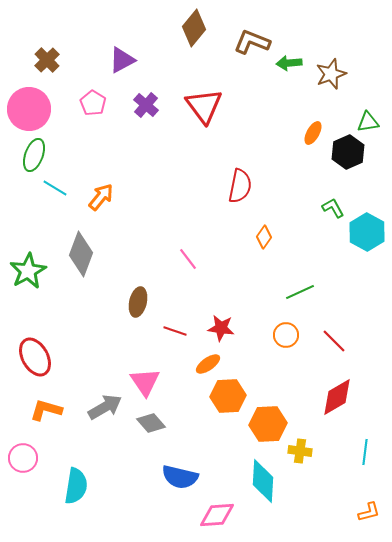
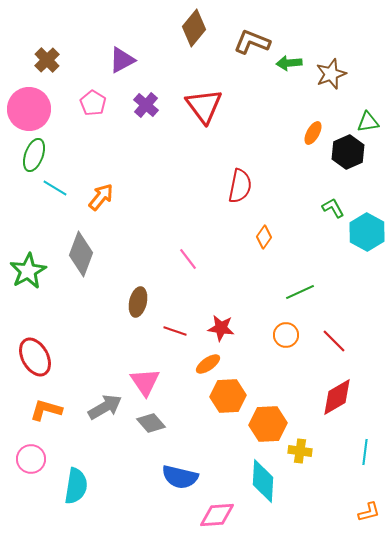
pink circle at (23, 458): moved 8 px right, 1 px down
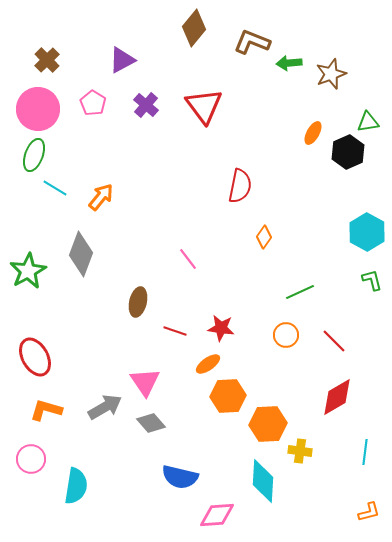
pink circle at (29, 109): moved 9 px right
green L-shape at (333, 208): moved 39 px right, 72 px down; rotated 15 degrees clockwise
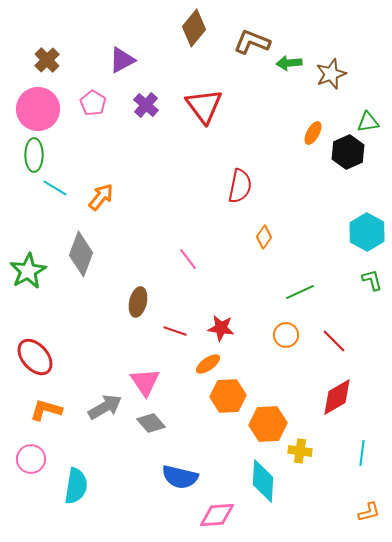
green ellipse at (34, 155): rotated 20 degrees counterclockwise
red ellipse at (35, 357): rotated 12 degrees counterclockwise
cyan line at (365, 452): moved 3 px left, 1 px down
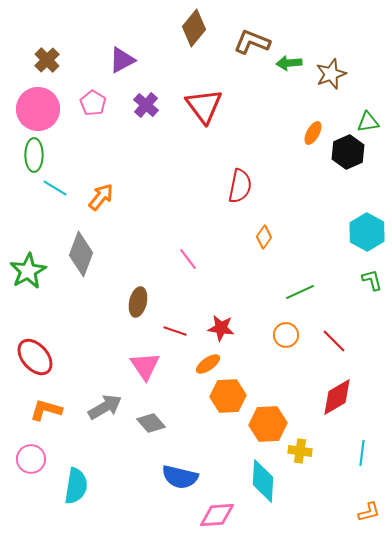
pink triangle at (145, 382): moved 16 px up
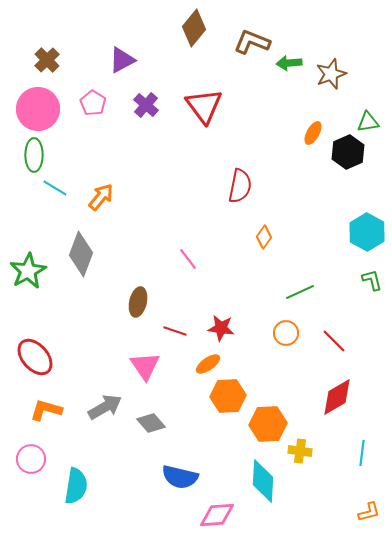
orange circle at (286, 335): moved 2 px up
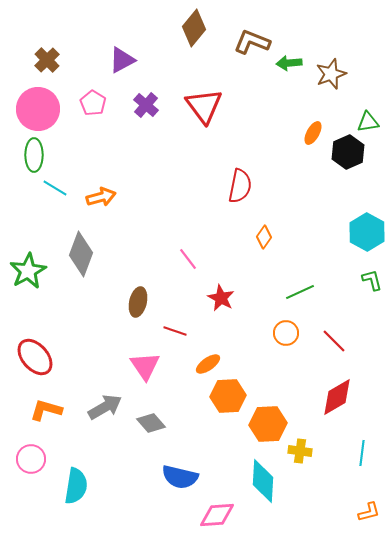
orange arrow at (101, 197): rotated 36 degrees clockwise
red star at (221, 328): moved 30 px up; rotated 20 degrees clockwise
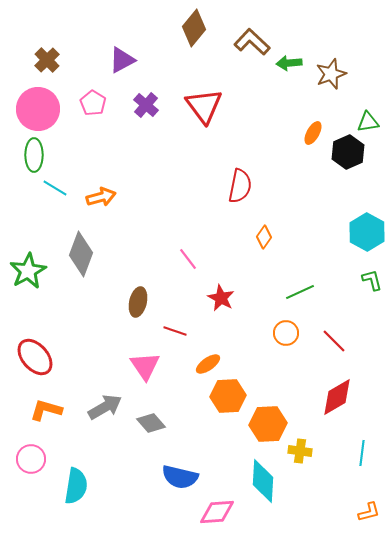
brown L-shape at (252, 42): rotated 21 degrees clockwise
pink diamond at (217, 515): moved 3 px up
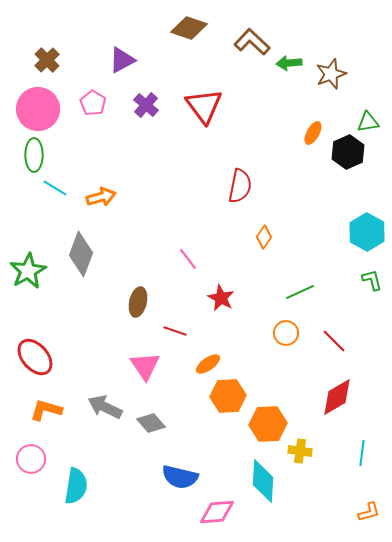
brown diamond at (194, 28): moved 5 px left; rotated 69 degrees clockwise
gray arrow at (105, 407): rotated 124 degrees counterclockwise
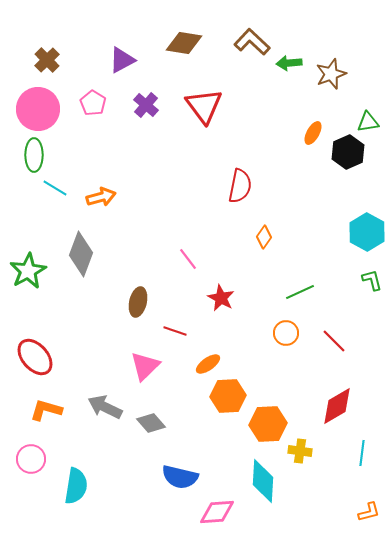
brown diamond at (189, 28): moved 5 px left, 15 px down; rotated 9 degrees counterclockwise
pink triangle at (145, 366): rotated 20 degrees clockwise
red diamond at (337, 397): moved 9 px down
